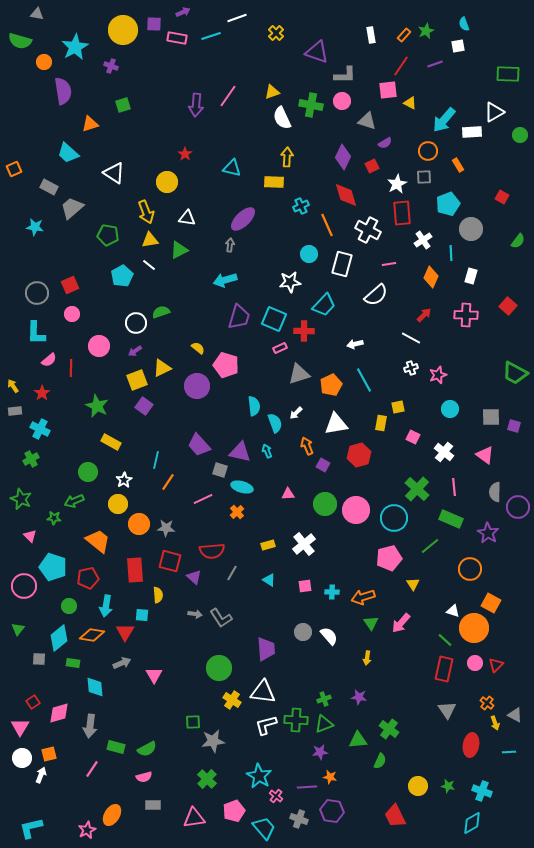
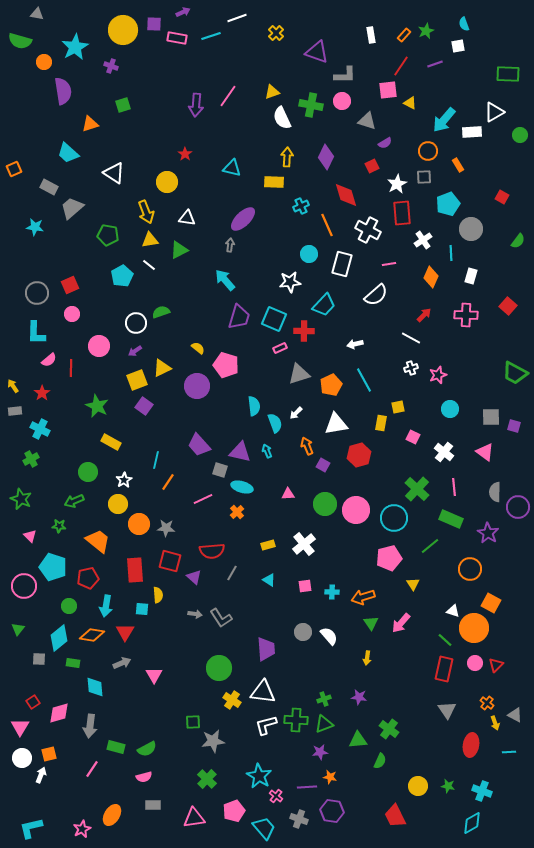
purple diamond at (343, 157): moved 17 px left
cyan arrow at (225, 280): rotated 65 degrees clockwise
pink triangle at (485, 455): moved 3 px up
green star at (54, 518): moved 5 px right, 8 px down
cyan square at (142, 615): moved 6 px up
pink star at (87, 830): moved 5 px left, 1 px up
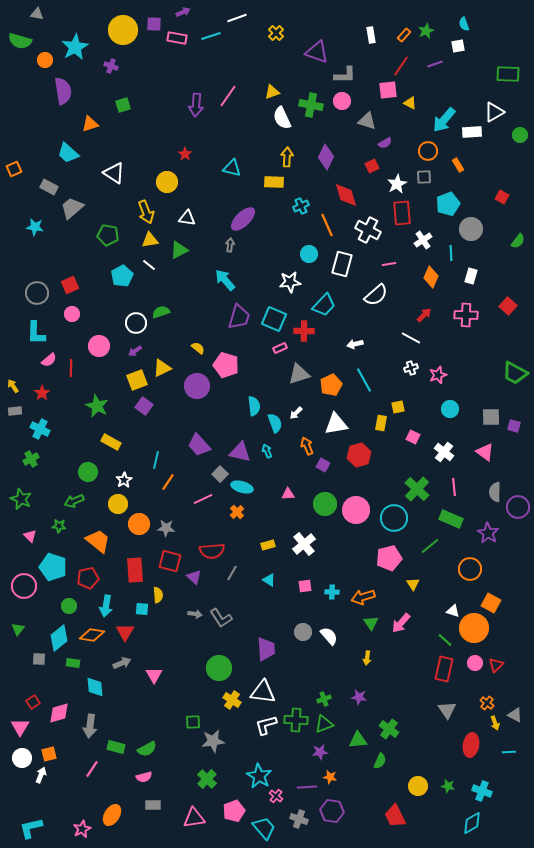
orange circle at (44, 62): moved 1 px right, 2 px up
gray square at (220, 470): moved 4 px down; rotated 28 degrees clockwise
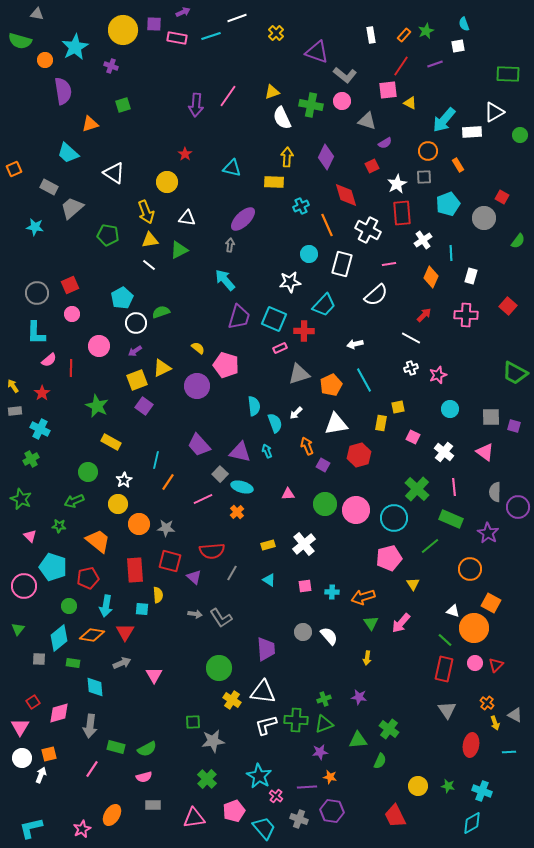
gray L-shape at (345, 75): rotated 40 degrees clockwise
gray circle at (471, 229): moved 13 px right, 11 px up
cyan pentagon at (122, 276): moved 22 px down
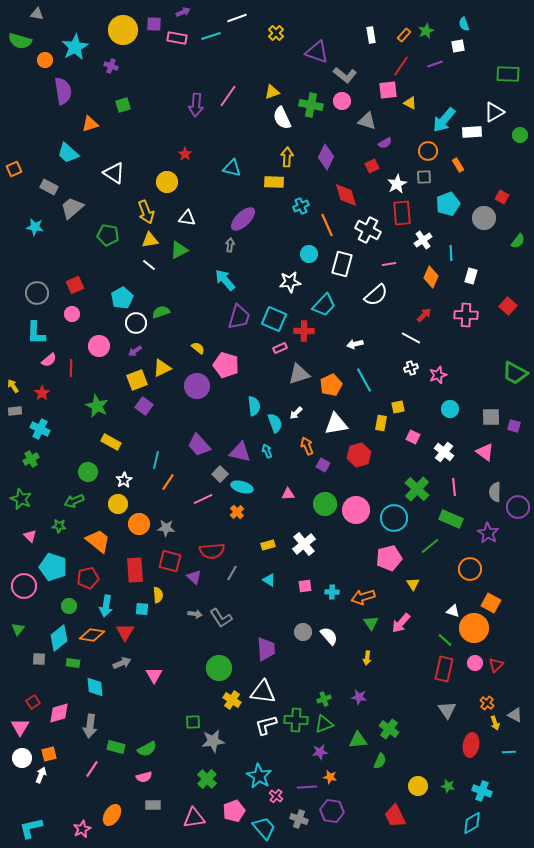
red square at (70, 285): moved 5 px right
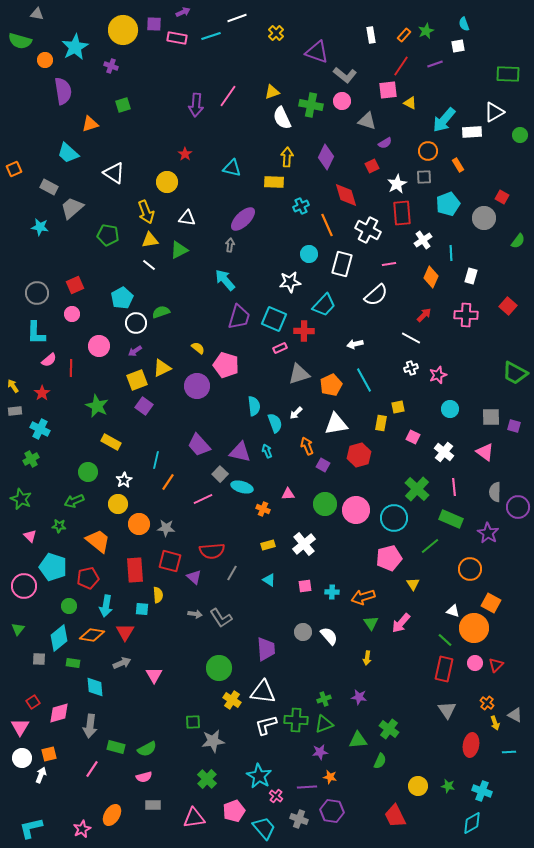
cyan star at (35, 227): moved 5 px right
orange cross at (237, 512): moved 26 px right, 3 px up; rotated 24 degrees counterclockwise
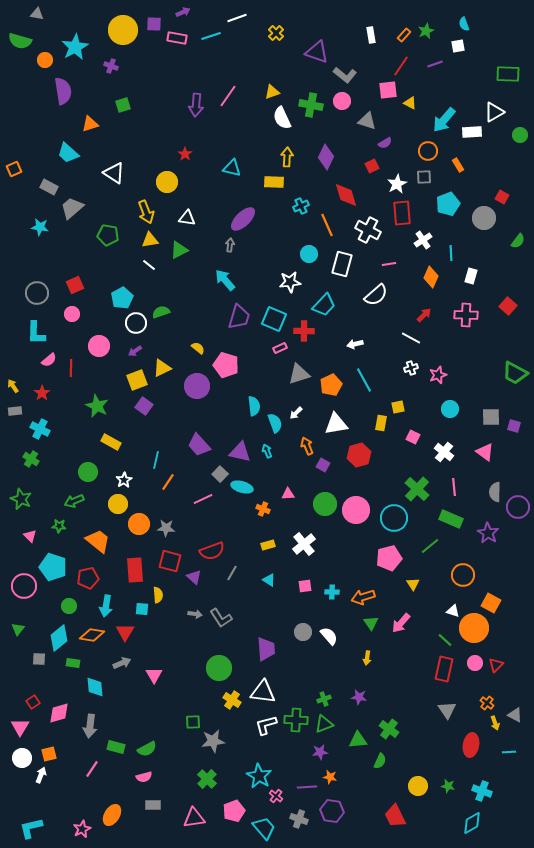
green cross at (31, 459): rotated 28 degrees counterclockwise
red semicircle at (212, 551): rotated 15 degrees counterclockwise
orange circle at (470, 569): moved 7 px left, 6 px down
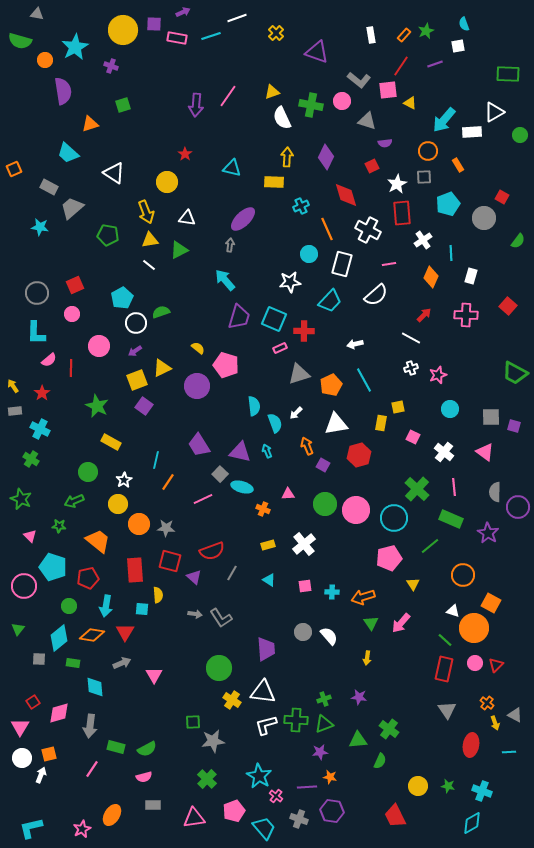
gray L-shape at (345, 75): moved 14 px right, 5 px down
purple semicircle at (385, 143): rotated 24 degrees clockwise
orange line at (327, 225): moved 4 px down
cyan trapezoid at (324, 305): moved 6 px right, 4 px up
purple trapezoid at (199, 445): rotated 10 degrees clockwise
